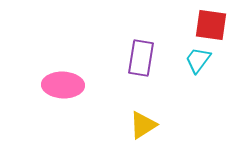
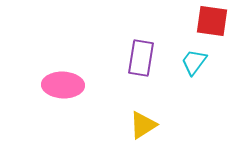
red square: moved 1 px right, 4 px up
cyan trapezoid: moved 4 px left, 2 px down
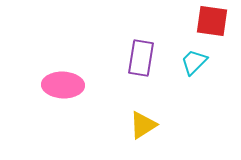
cyan trapezoid: rotated 8 degrees clockwise
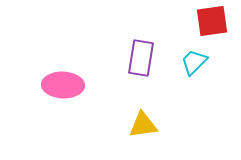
red square: rotated 16 degrees counterclockwise
yellow triangle: rotated 24 degrees clockwise
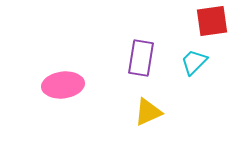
pink ellipse: rotated 9 degrees counterclockwise
yellow triangle: moved 5 px right, 13 px up; rotated 16 degrees counterclockwise
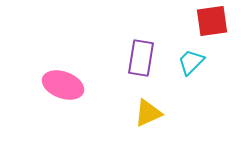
cyan trapezoid: moved 3 px left
pink ellipse: rotated 27 degrees clockwise
yellow triangle: moved 1 px down
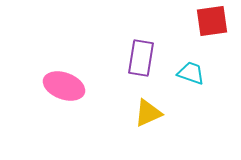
cyan trapezoid: moved 11 px down; rotated 64 degrees clockwise
pink ellipse: moved 1 px right, 1 px down
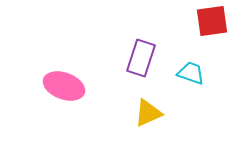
purple rectangle: rotated 9 degrees clockwise
